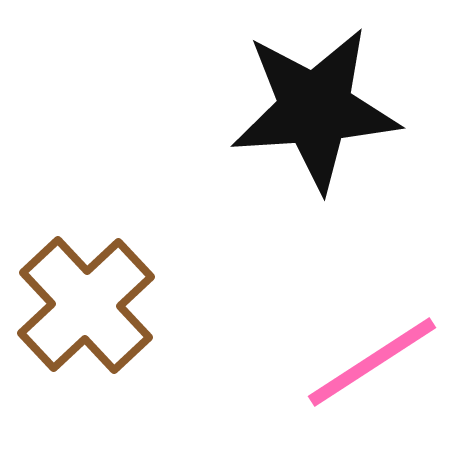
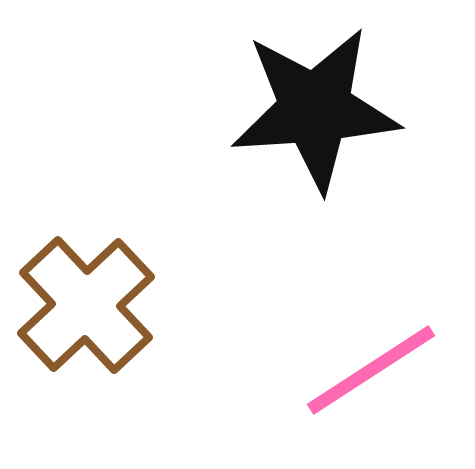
pink line: moved 1 px left, 8 px down
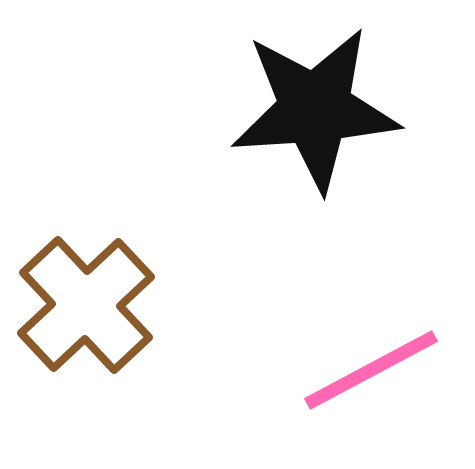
pink line: rotated 5 degrees clockwise
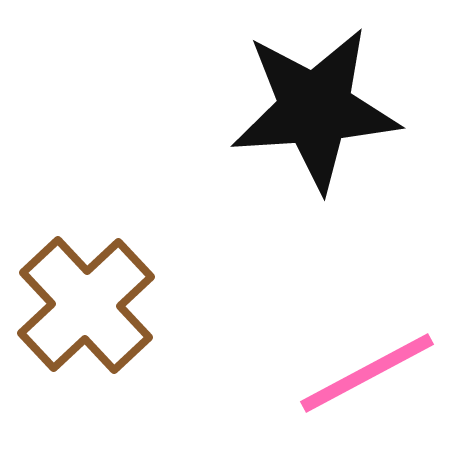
pink line: moved 4 px left, 3 px down
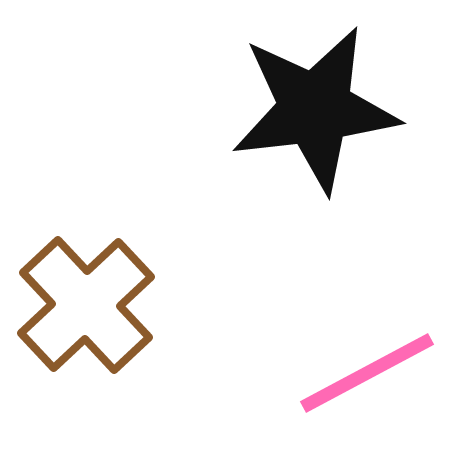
black star: rotated 3 degrees counterclockwise
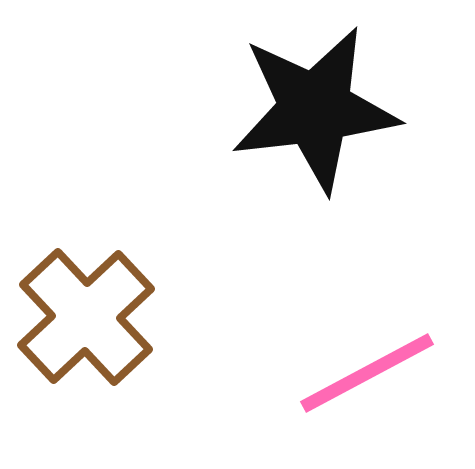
brown cross: moved 12 px down
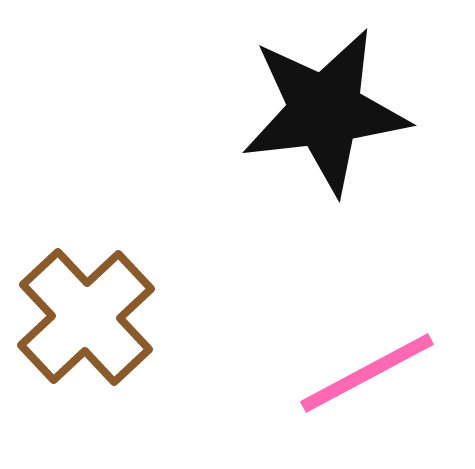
black star: moved 10 px right, 2 px down
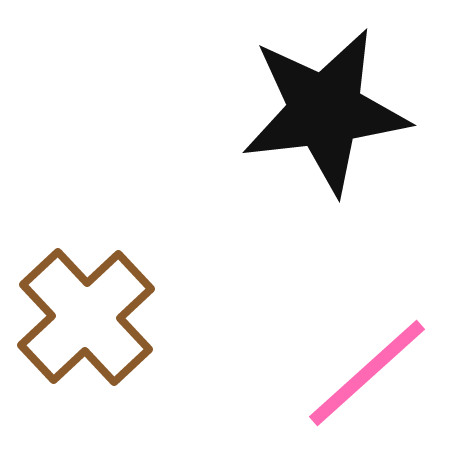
pink line: rotated 14 degrees counterclockwise
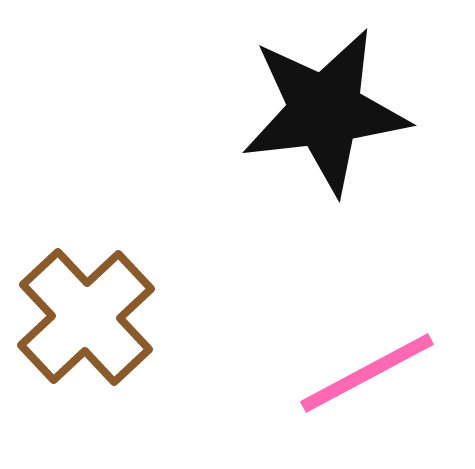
pink line: rotated 14 degrees clockwise
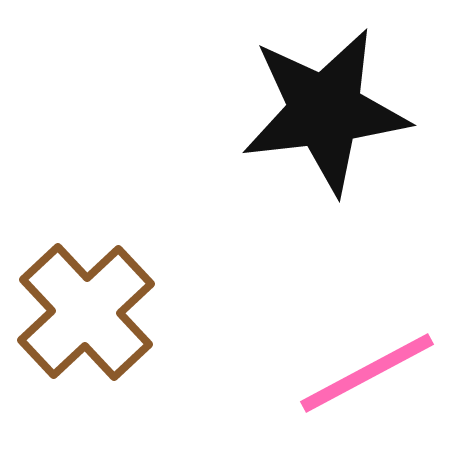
brown cross: moved 5 px up
